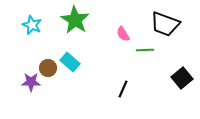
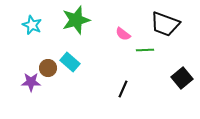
green star: moved 1 px right; rotated 24 degrees clockwise
pink semicircle: rotated 21 degrees counterclockwise
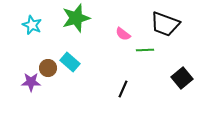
green star: moved 2 px up
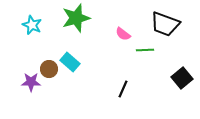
brown circle: moved 1 px right, 1 px down
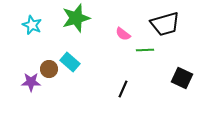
black trapezoid: rotated 36 degrees counterclockwise
black square: rotated 25 degrees counterclockwise
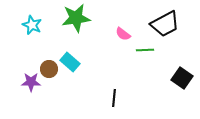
green star: rotated 8 degrees clockwise
black trapezoid: rotated 12 degrees counterclockwise
black square: rotated 10 degrees clockwise
black line: moved 9 px left, 9 px down; rotated 18 degrees counterclockwise
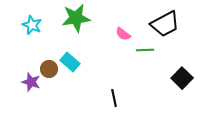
black square: rotated 10 degrees clockwise
purple star: rotated 18 degrees clockwise
black line: rotated 18 degrees counterclockwise
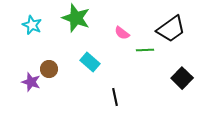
green star: rotated 28 degrees clockwise
black trapezoid: moved 6 px right, 5 px down; rotated 8 degrees counterclockwise
pink semicircle: moved 1 px left, 1 px up
cyan rectangle: moved 20 px right
black line: moved 1 px right, 1 px up
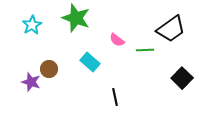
cyan star: rotated 18 degrees clockwise
pink semicircle: moved 5 px left, 7 px down
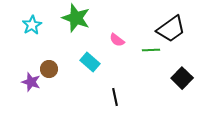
green line: moved 6 px right
